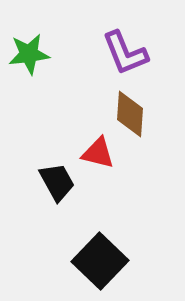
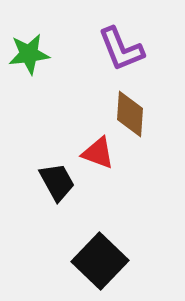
purple L-shape: moved 4 px left, 4 px up
red triangle: rotated 6 degrees clockwise
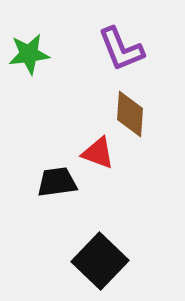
black trapezoid: rotated 69 degrees counterclockwise
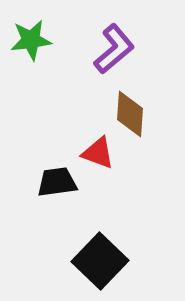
purple L-shape: moved 7 px left; rotated 108 degrees counterclockwise
green star: moved 2 px right, 14 px up
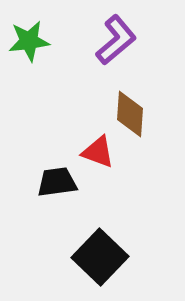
green star: moved 2 px left, 1 px down
purple L-shape: moved 2 px right, 9 px up
red triangle: moved 1 px up
black square: moved 4 px up
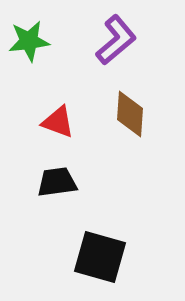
red triangle: moved 40 px left, 30 px up
black square: rotated 28 degrees counterclockwise
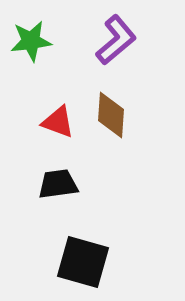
green star: moved 2 px right
brown diamond: moved 19 px left, 1 px down
black trapezoid: moved 1 px right, 2 px down
black square: moved 17 px left, 5 px down
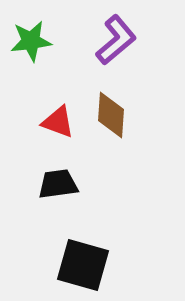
black square: moved 3 px down
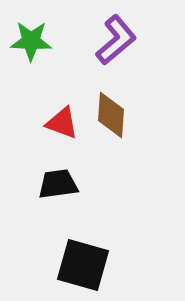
green star: rotated 9 degrees clockwise
red triangle: moved 4 px right, 1 px down
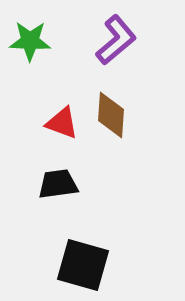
green star: moved 1 px left
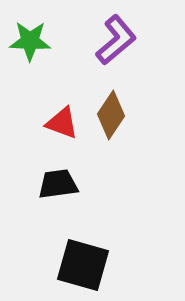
brown diamond: rotated 30 degrees clockwise
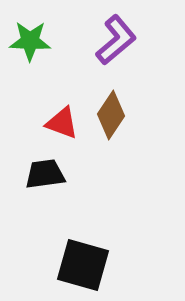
black trapezoid: moved 13 px left, 10 px up
